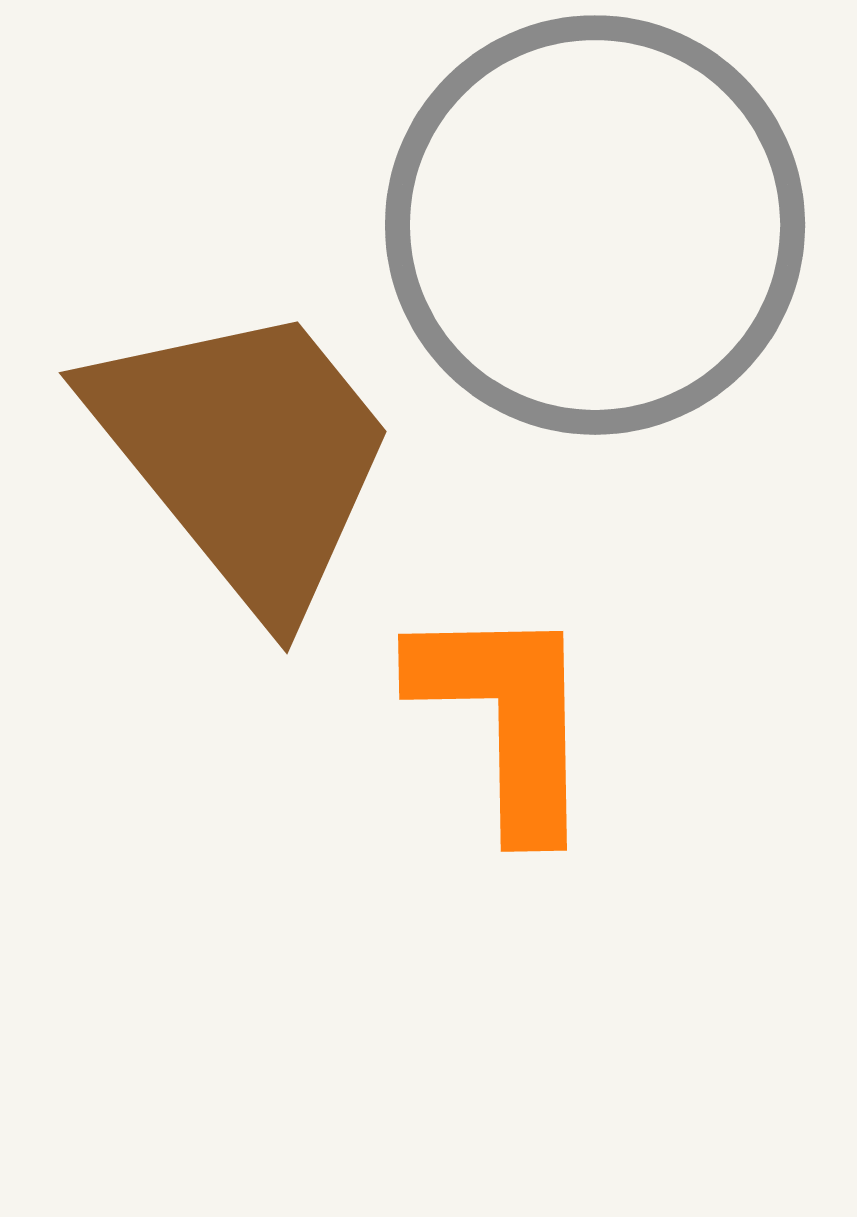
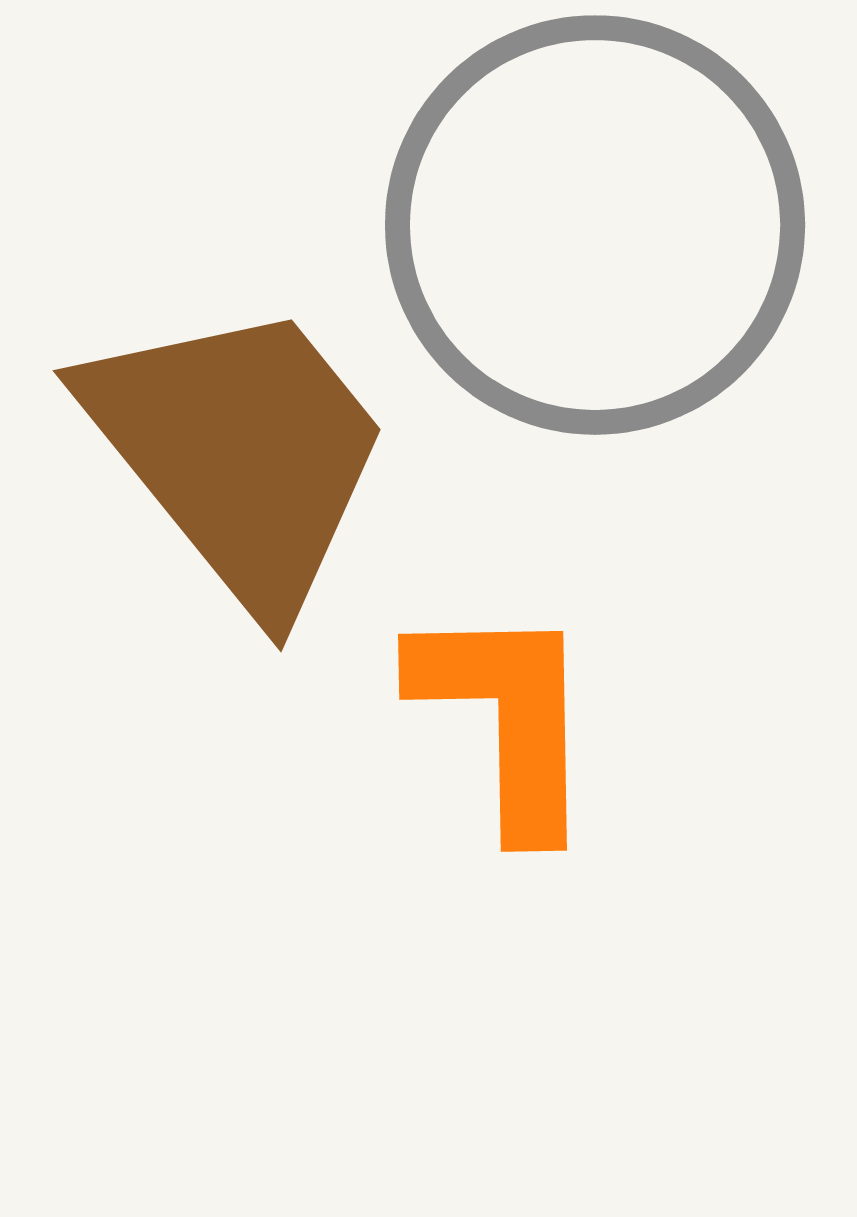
brown trapezoid: moved 6 px left, 2 px up
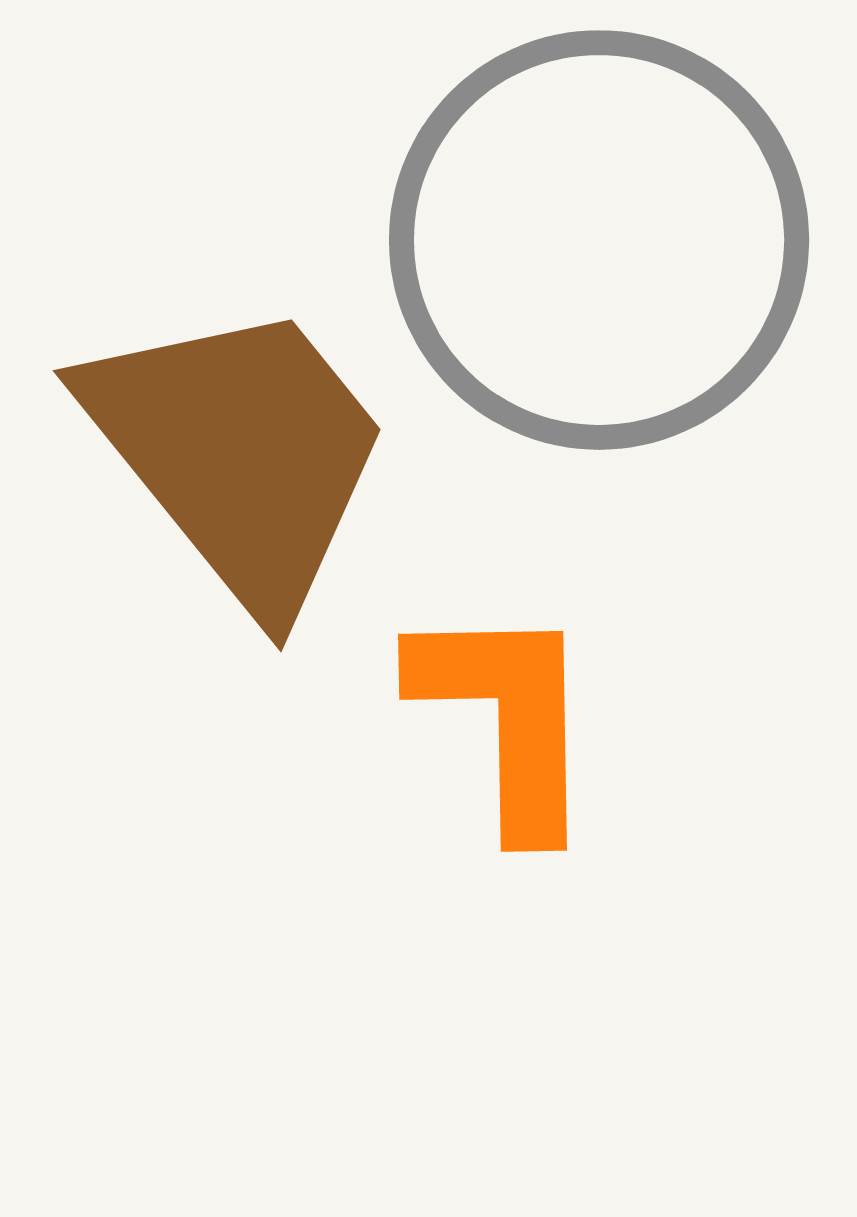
gray circle: moved 4 px right, 15 px down
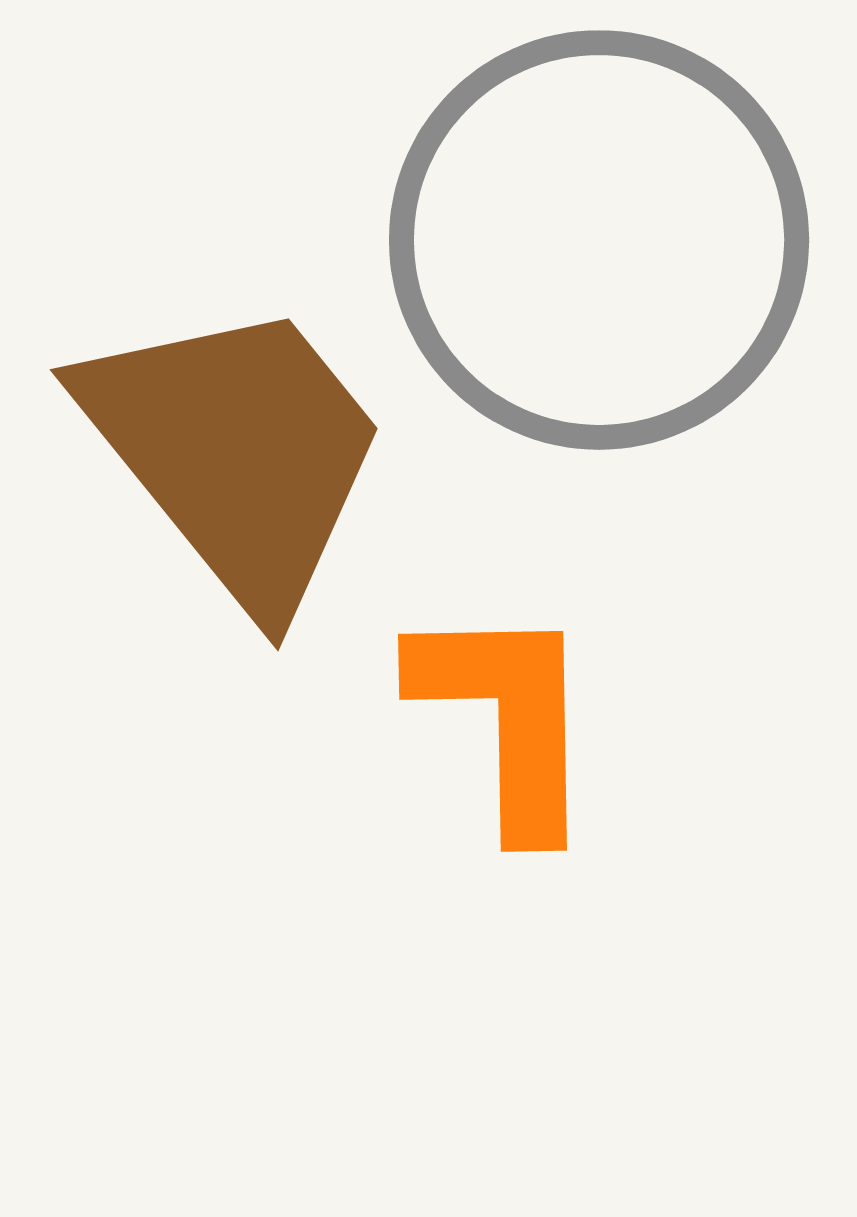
brown trapezoid: moved 3 px left, 1 px up
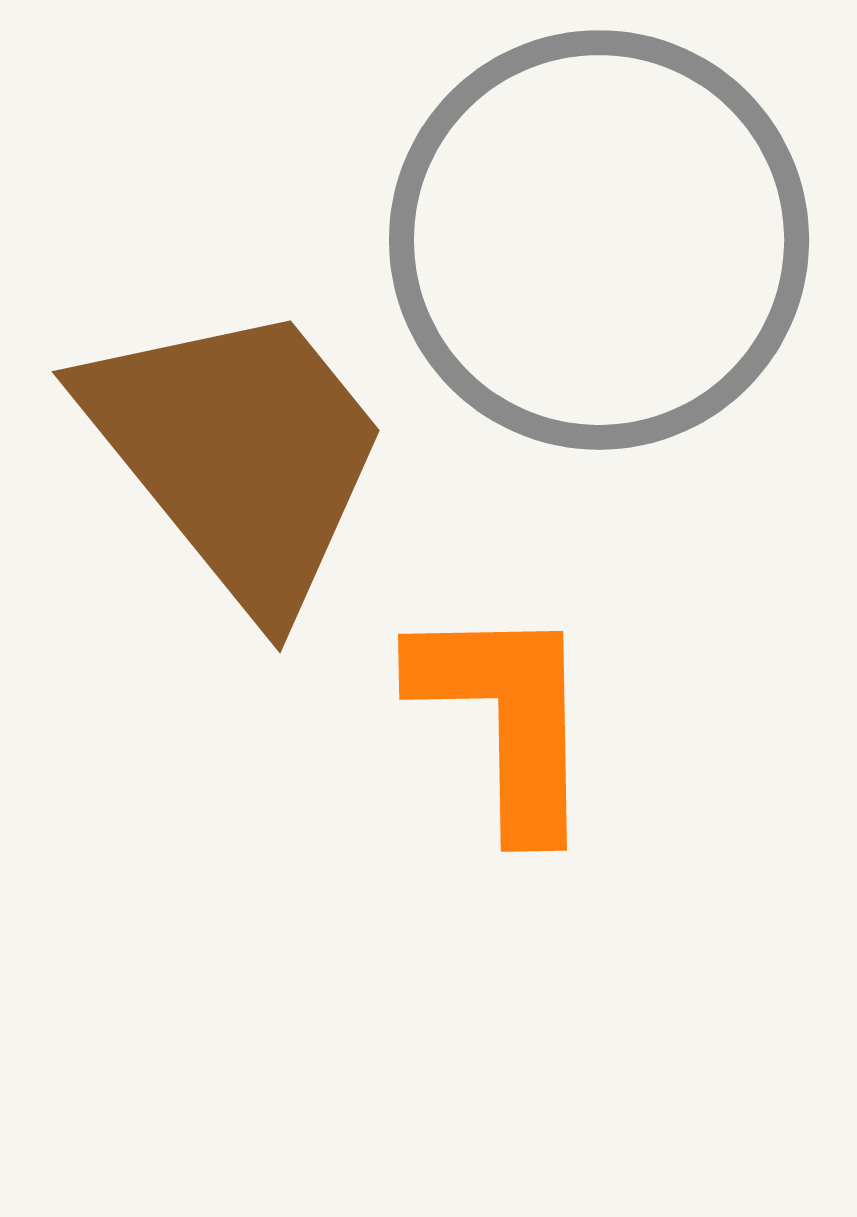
brown trapezoid: moved 2 px right, 2 px down
